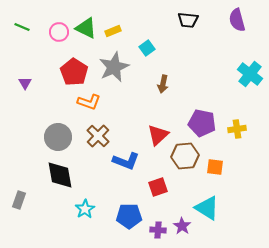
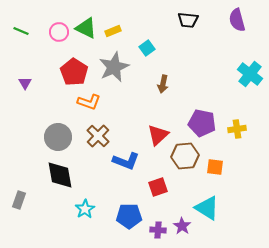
green line: moved 1 px left, 4 px down
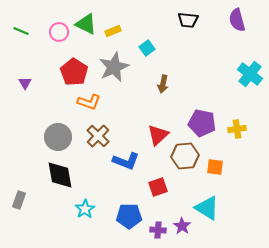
green triangle: moved 4 px up
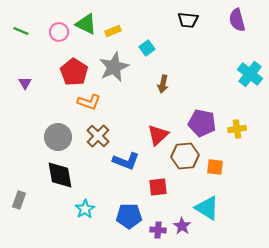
red square: rotated 12 degrees clockwise
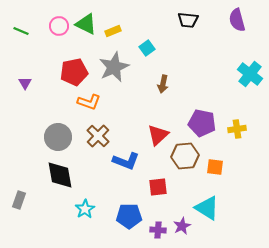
pink circle: moved 6 px up
red pentagon: rotated 28 degrees clockwise
purple star: rotated 12 degrees clockwise
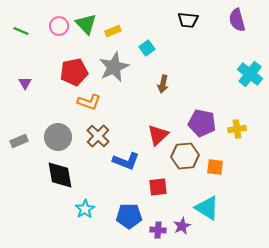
green triangle: rotated 20 degrees clockwise
gray rectangle: moved 59 px up; rotated 48 degrees clockwise
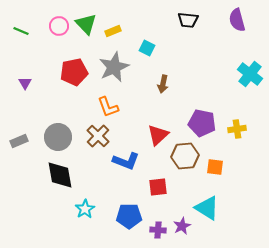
cyan square: rotated 28 degrees counterclockwise
orange L-shape: moved 19 px right, 5 px down; rotated 50 degrees clockwise
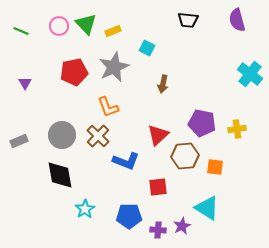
gray circle: moved 4 px right, 2 px up
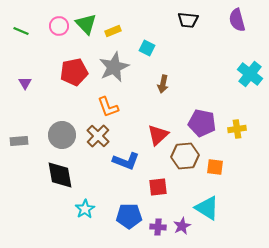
gray rectangle: rotated 18 degrees clockwise
purple cross: moved 3 px up
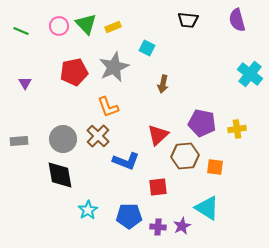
yellow rectangle: moved 4 px up
gray circle: moved 1 px right, 4 px down
cyan star: moved 3 px right, 1 px down
